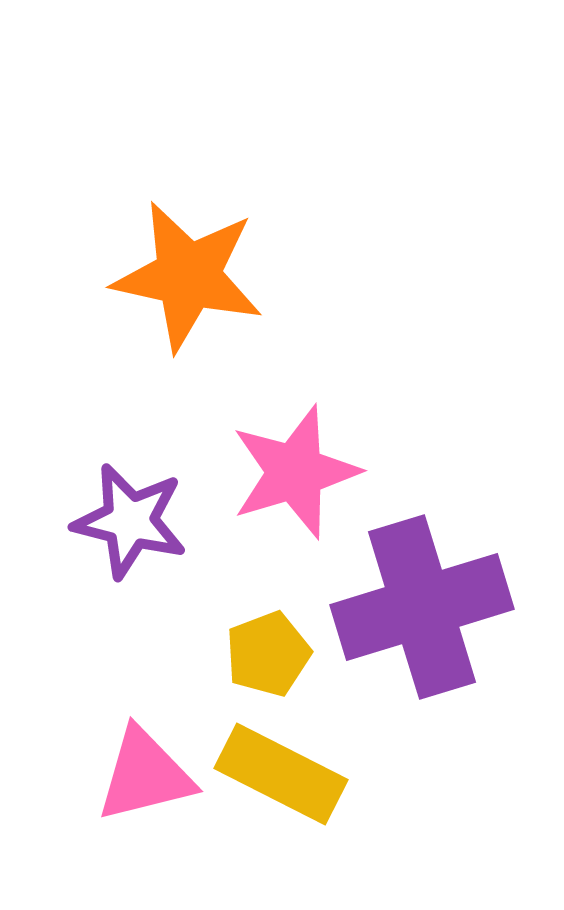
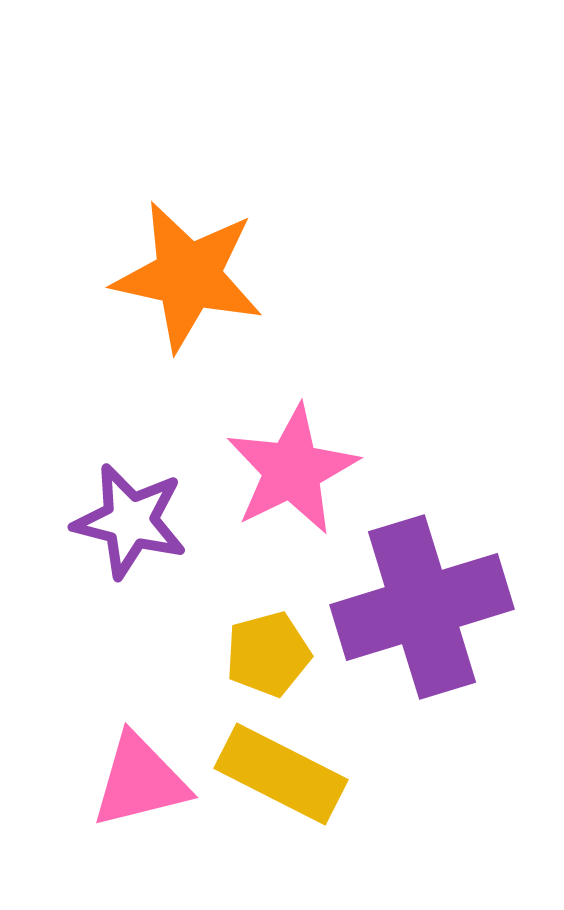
pink star: moved 3 px left, 2 px up; rotated 9 degrees counterclockwise
yellow pentagon: rotated 6 degrees clockwise
pink triangle: moved 5 px left, 6 px down
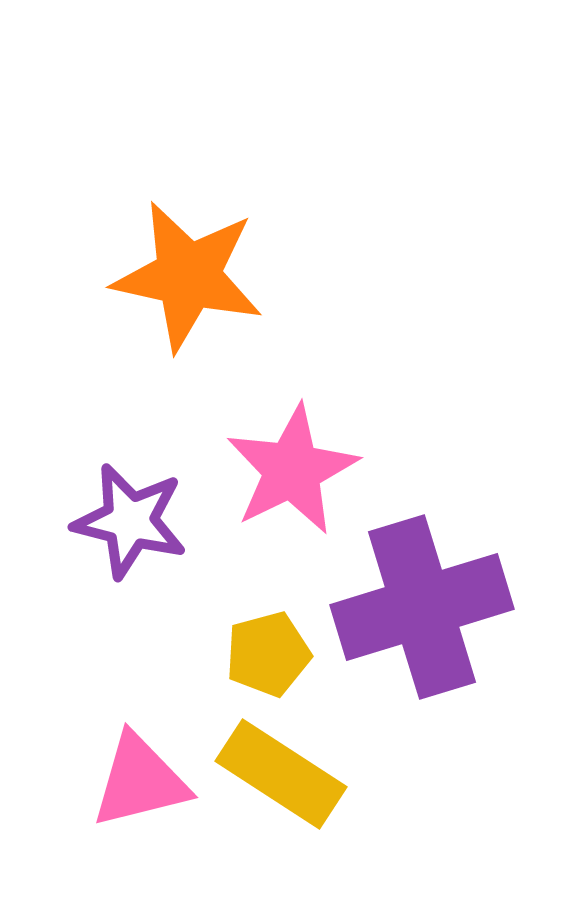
yellow rectangle: rotated 6 degrees clockwise
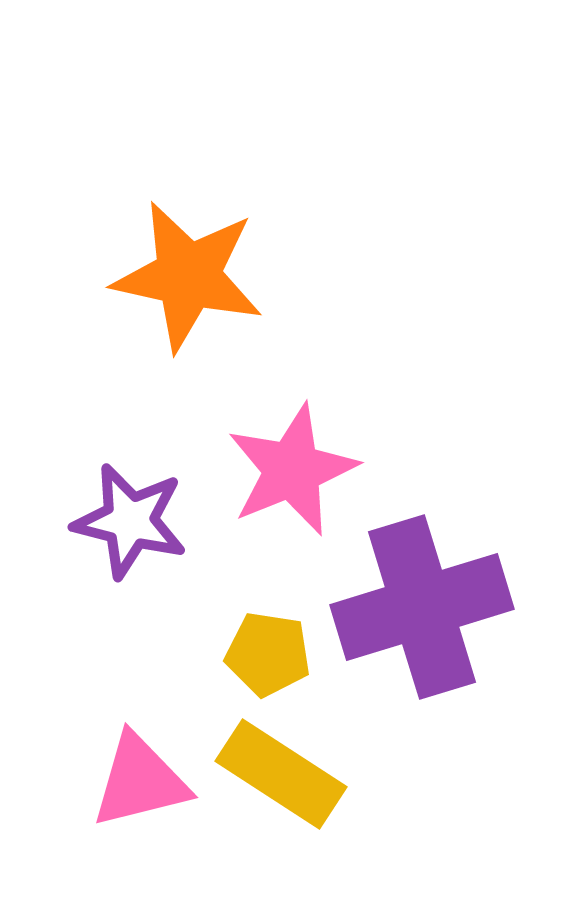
pink star: rotated 4 degrees clockwise
yellow pentagon: rotated 24 degrees clockwise
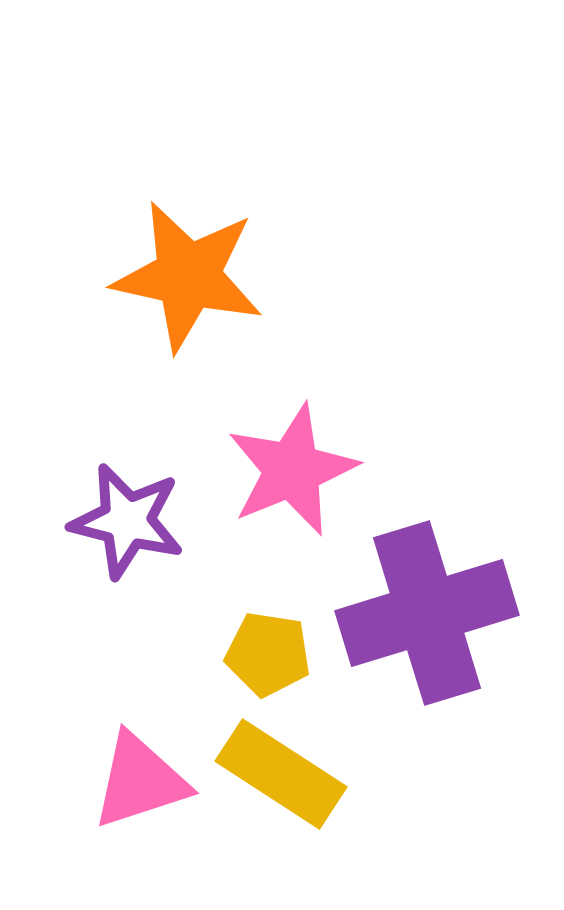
purple star: moved 3 px left
purple cross: moved 5 px right, 6 px down
pink triangle: rotated 4 degrees counterclockwise
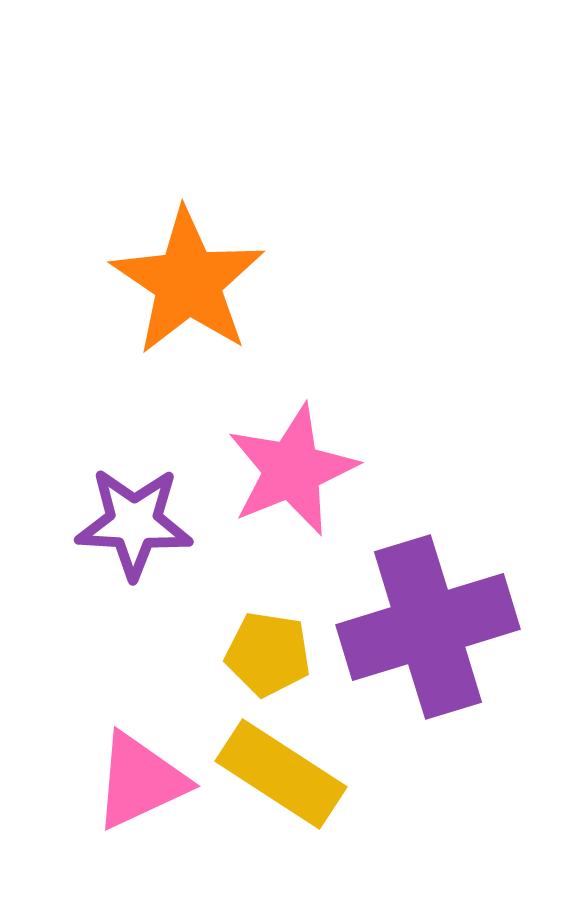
orange star: moved 6 px down; rotated 22 degrees clockwise
purple star: moved 7 px right, 2 px down; rotated 11 degrees counterclockwise
purple cross: moved 1 px right, 14 px down
pink triangle: rotated 7 degrees counterclockwise
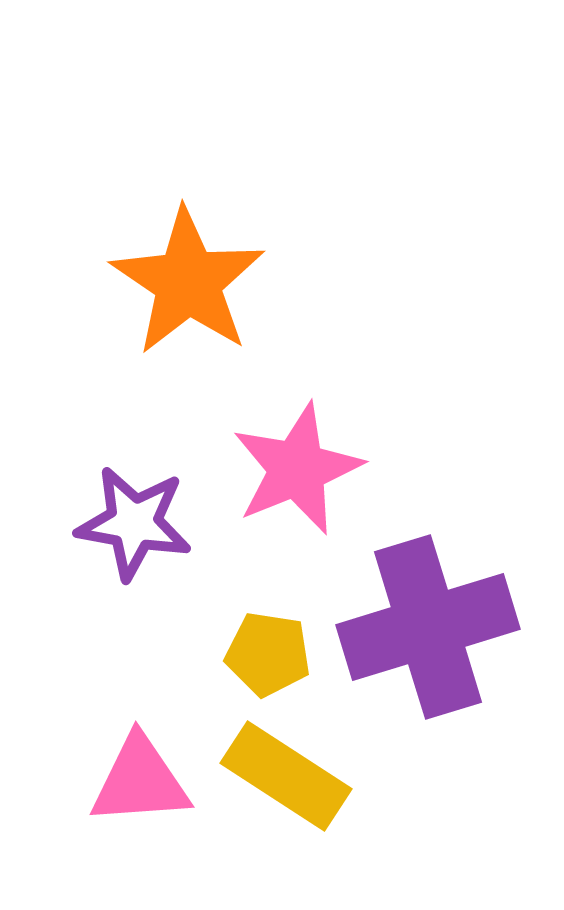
pink star: moved 5 px right, 1 px up
purple star: rotated 7 degrees clockwise
yellow rectangle: moved 5 px right, 2 px down
pink triangle: rotated 21 degrees clockwise
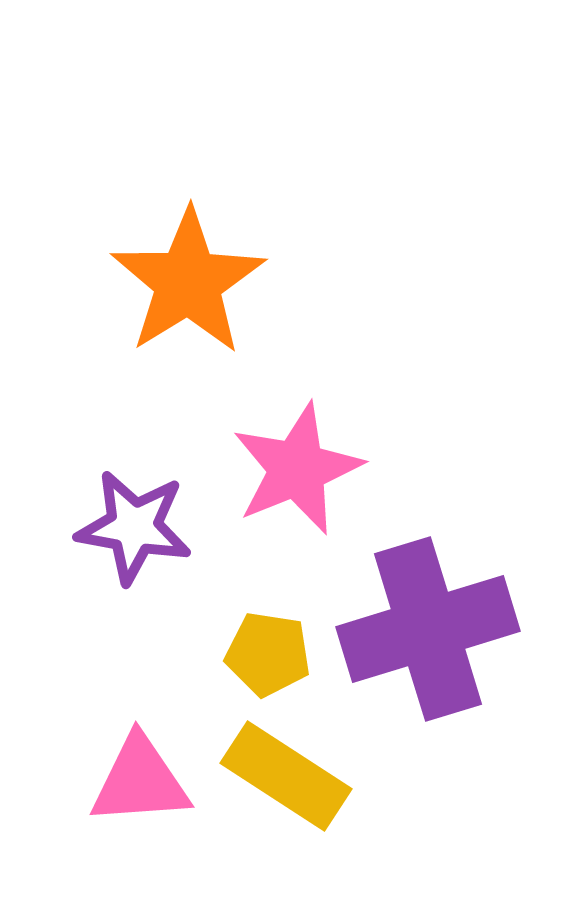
orange star: rotated 6 degrees clockwise
purple star: moved 4 px down
purple cross: moved 2 px down
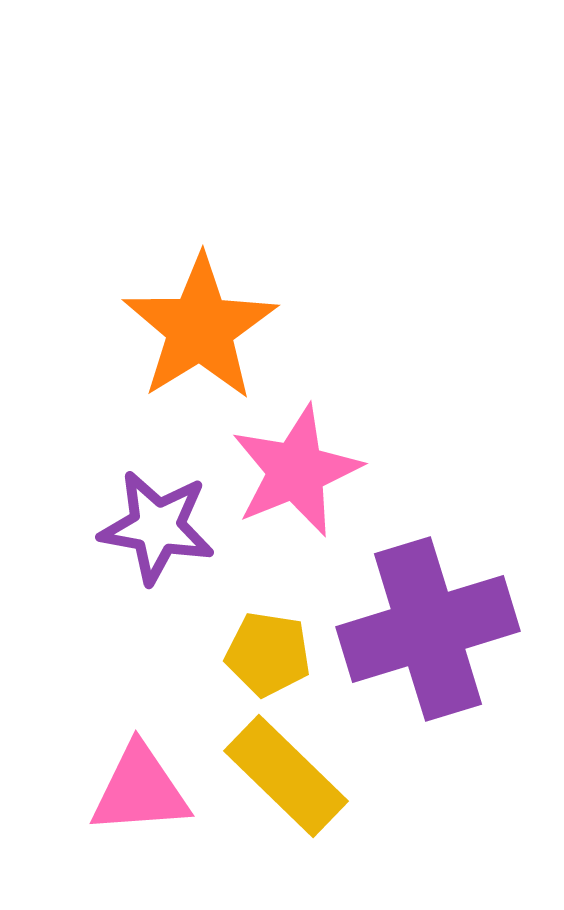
orange star: moved 12 px right, 46 px down
pink star: moved 1 px left, 2 px down
purple star: moved 23 px right
yellow rectangle: rotated 11 degrees clockwise
pink triangle: moved 9 px down
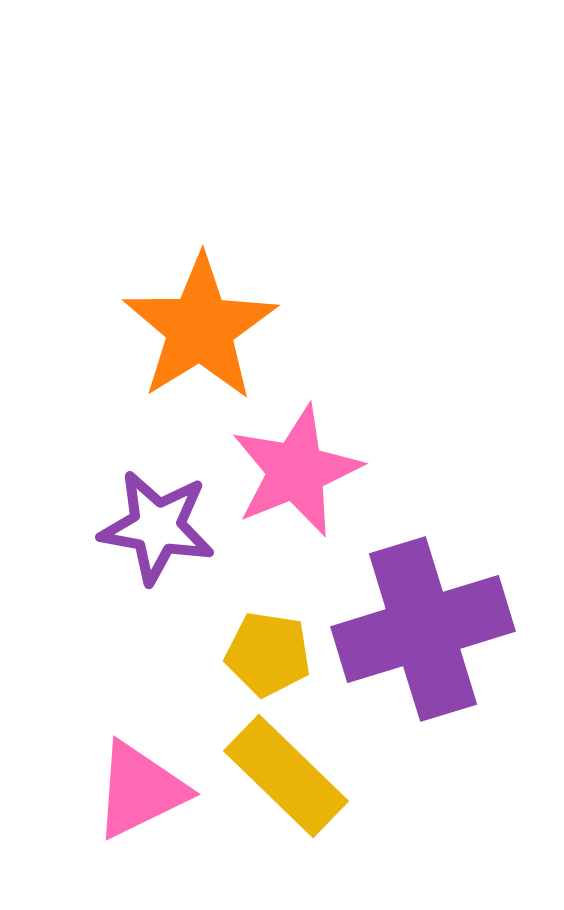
purple cross: moved 5 px left
pink triangle: rotated 22 degrees counterclockwise
